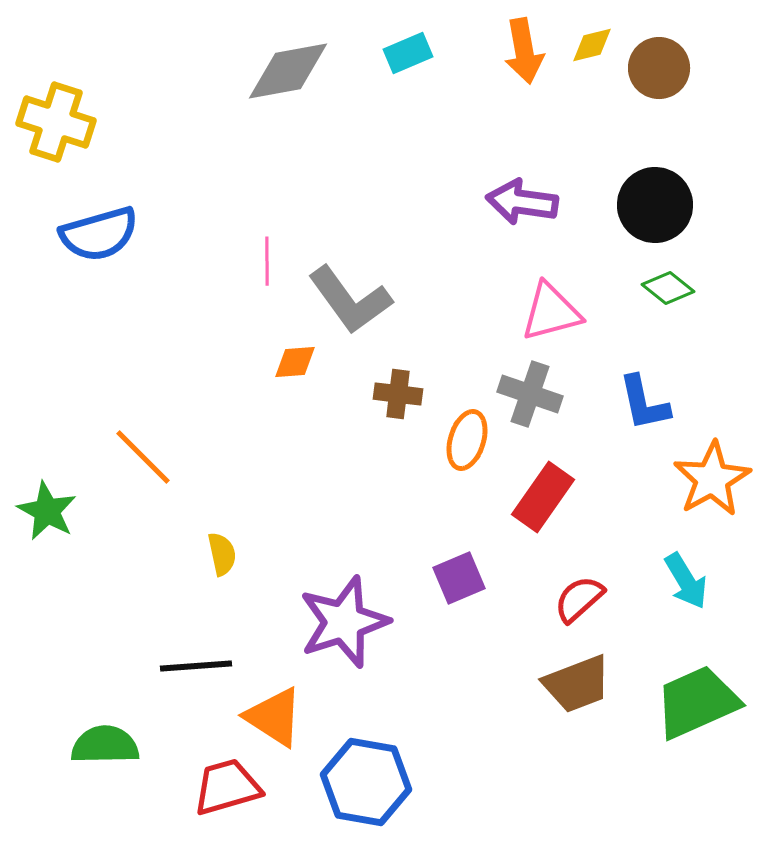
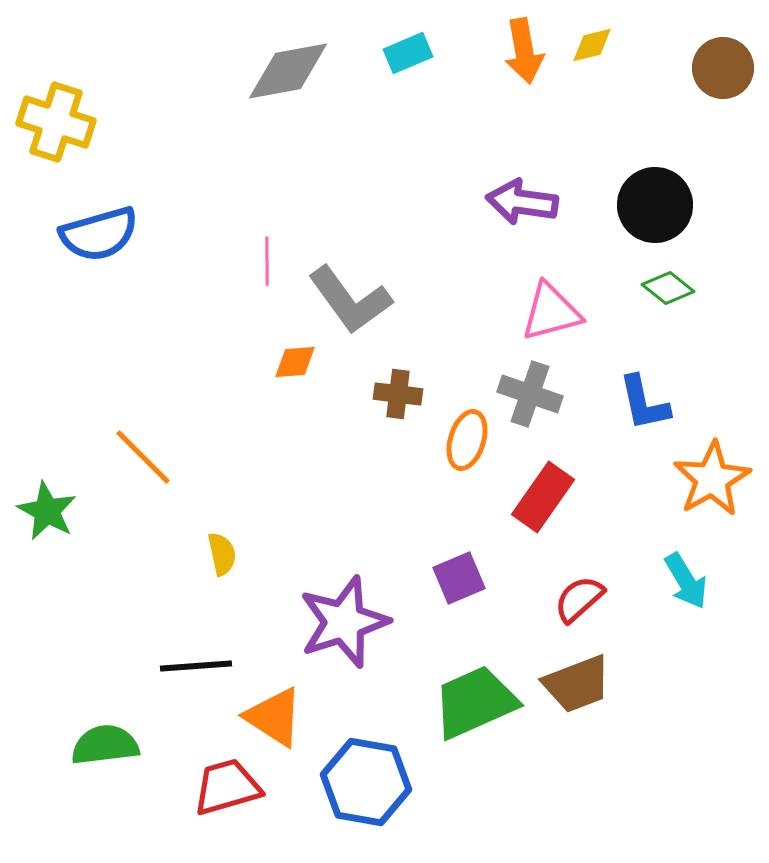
brown circle: moved 64 px right
green trapezoid: moved 222 px left
green semicircle: rotated 6 degrees counterclockwise
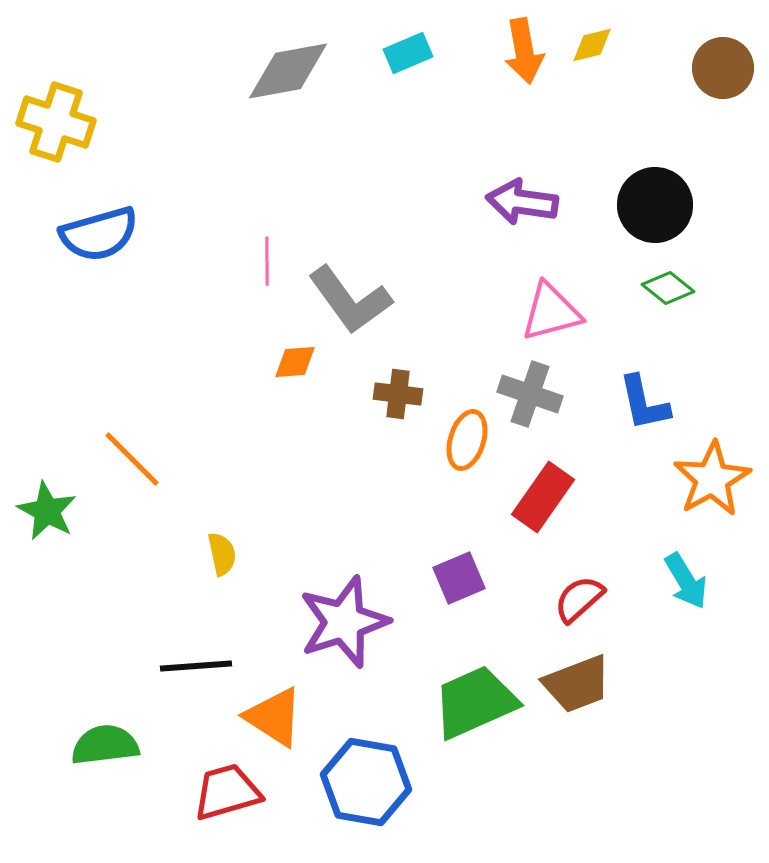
orange line: moved 11 px left, 2 px down
red trapezoid: moved 5 px down
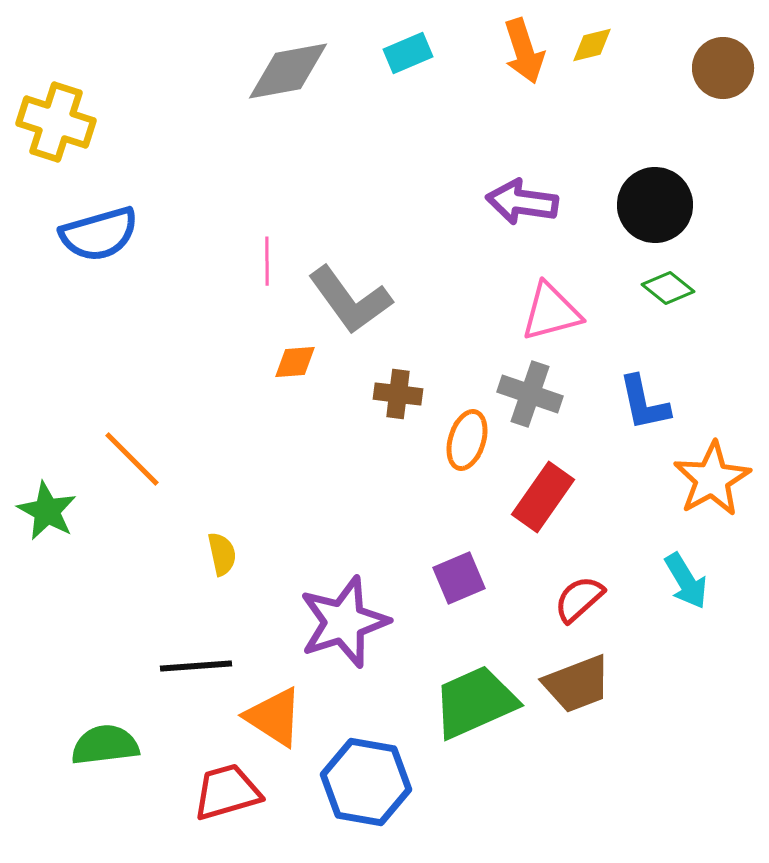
orange arrow: rotated 8 degrees counterclockwise
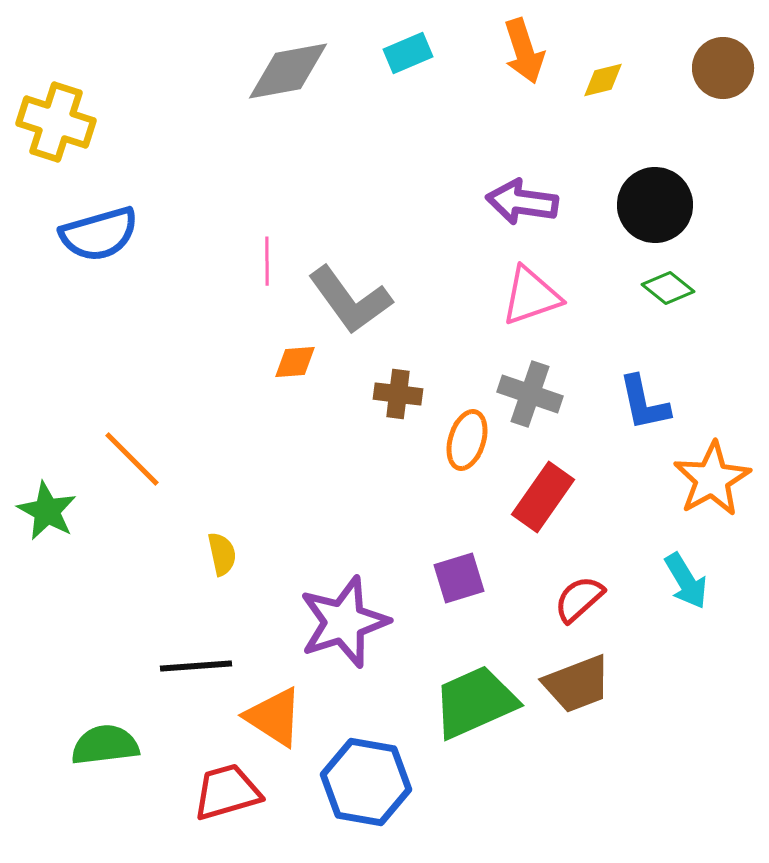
yellow diamond: moved 11 px right, 35 px down
pink triangle: moved 20 px left, 16 px up; rotated 4 degrees counterclockwise
purple square: rotated 6 degrees clockwise
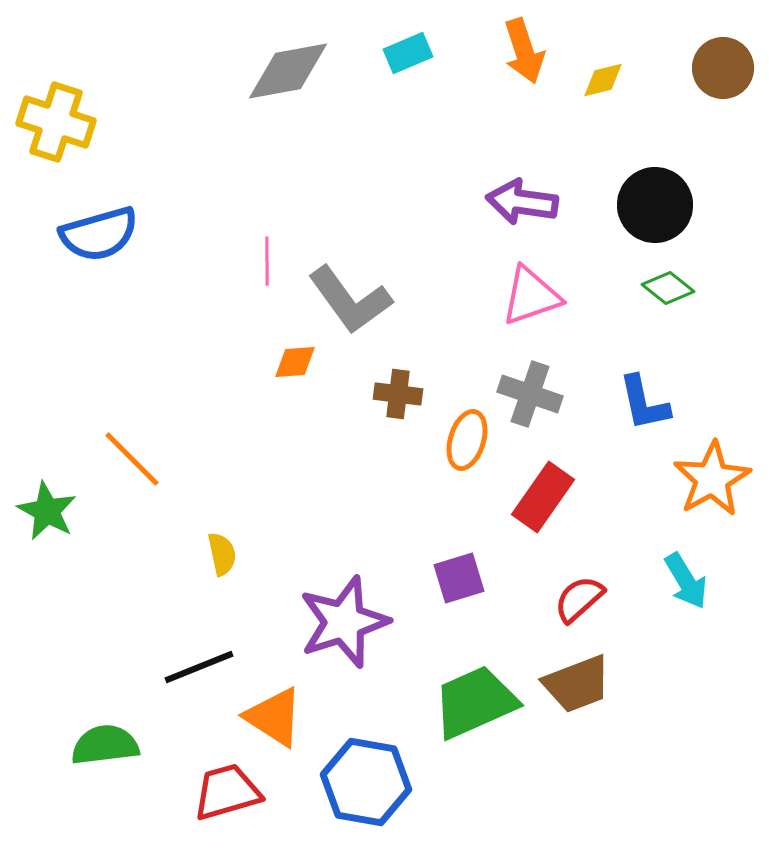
black line: moved 3 px right, 1 px down; rotated 18 degrees counterclockwise
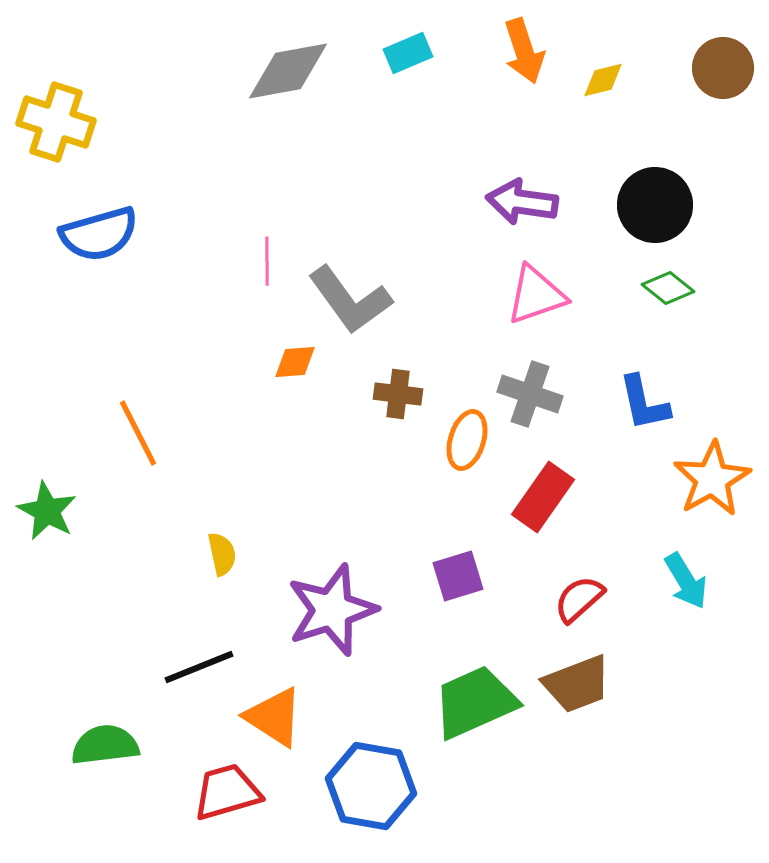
pink triangle: moved 5 px right, 1 px up
orange line: moved 6 px right, 26 px up; rotated 18 degrees clockwise
purple square: moved 1 px left, 2 px up
purple star: moved 12 px left, 12 px up
blue hexagon: moved 5 px right, 4 px down
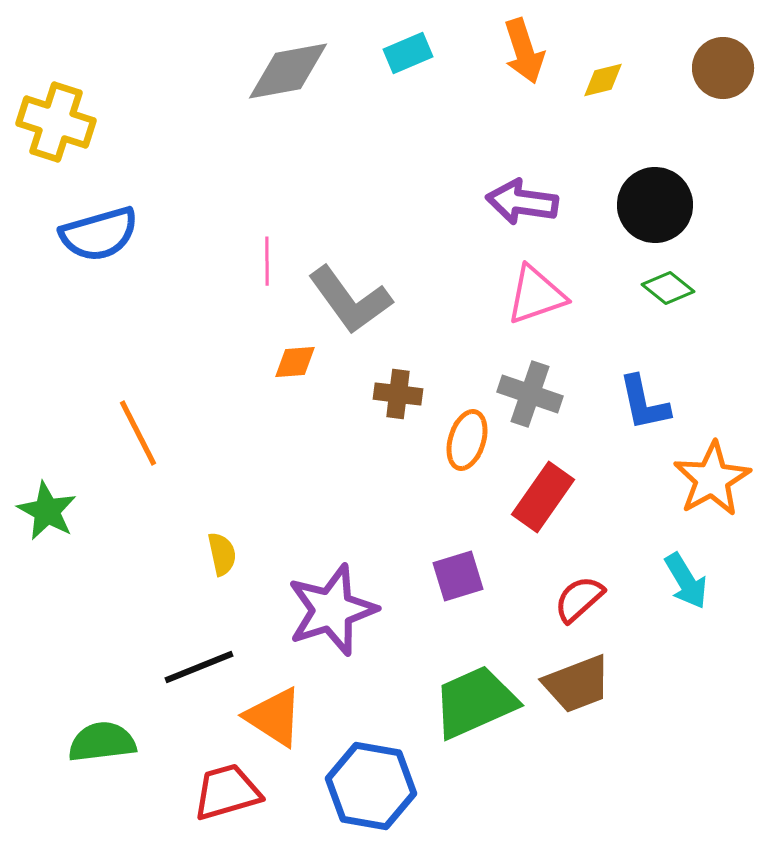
green semicircle: moved 3 px left, 3 px up
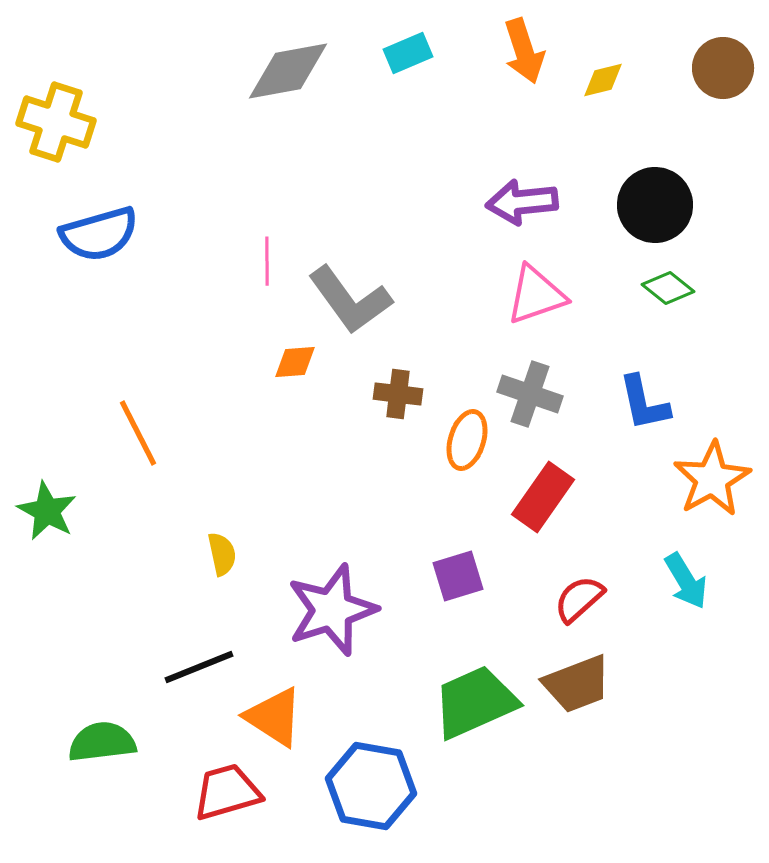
purple arrow: rotated 14 degrees counterclockwise
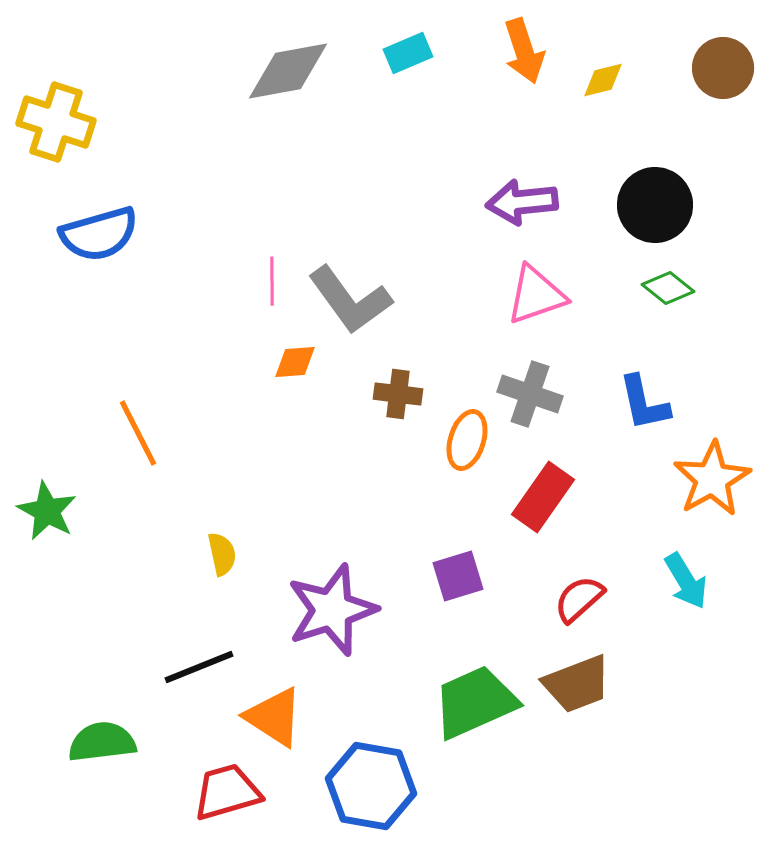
pink line: moved 5 px right, 20 px down
